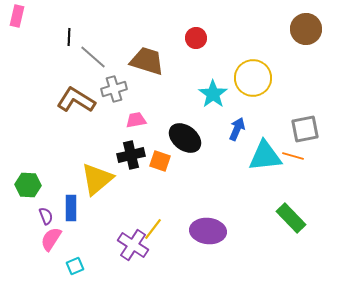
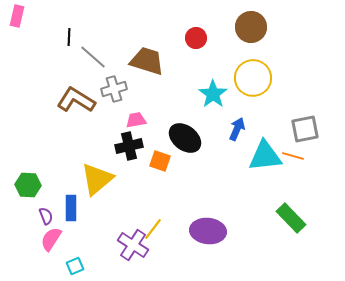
brown circle: moved 55 px left, 2 px up
black cross: moved 2 px left, 9 px up
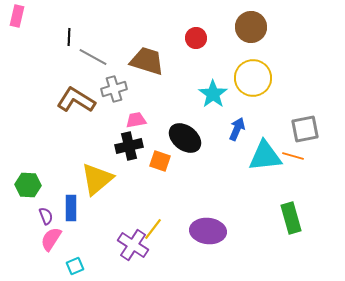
gray line: rotated 12 degrees counterclockwise
green rectangle: rotated 28 degrees clockwise
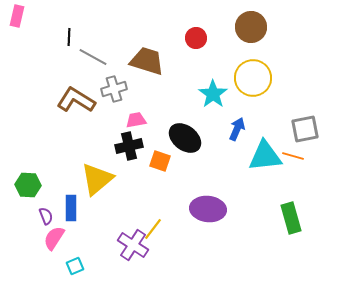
purple ellipse: moved 22 px up
pink semicircle: moved 3 px right, 1 px up
